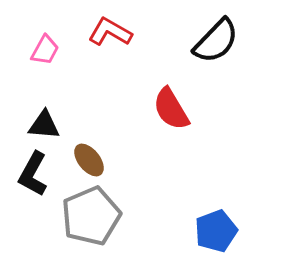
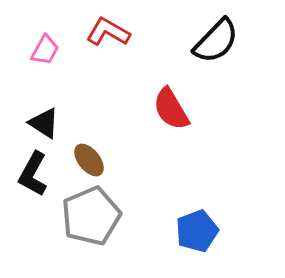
red L-shape: moved 2 px left
black triangle: moved 2 px up; rotated 28 degrees clockwise
blue pentagon: moved 19 px left
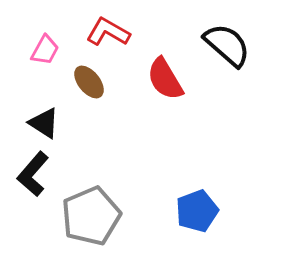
black semicircle: moved 11 px right, 4 px down; rotated 93 degrees counterclockwise
red semicircle: moved 6 px left, 30 px up
brown ellipse: moved 78 px up
black L-shape: rotated 12 degrees clockwise
blue pentagon: moved 20 px up
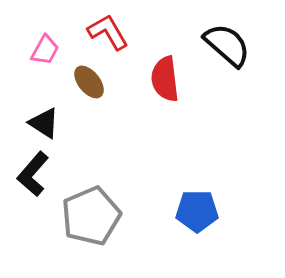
red L-shape: rotated 30 degrees clockwise
red semicircle: rotated 24 degrees clockwise
blue pentagon: rotated 21 degrees clockwise
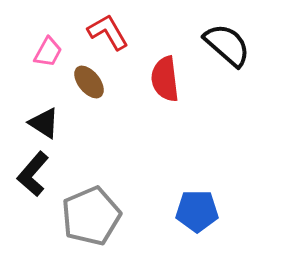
pink trapezoid: moved 3 px right, 2 px down
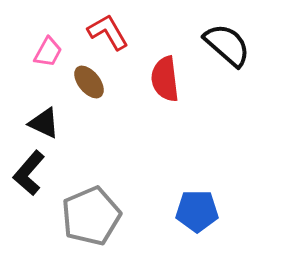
black triangle: rotated 8 degrees counterclockwise
black L-shape: moved 4 px left, 1 px up
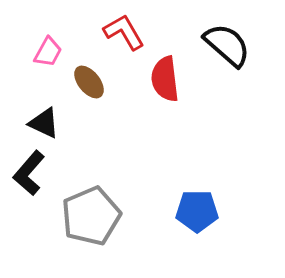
red L-shape: moved 16 px right
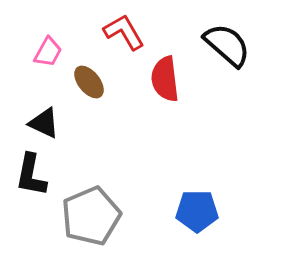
black L-shape: moved 2 px right, 2 px down; rotated 30 degrees counterclockwise
